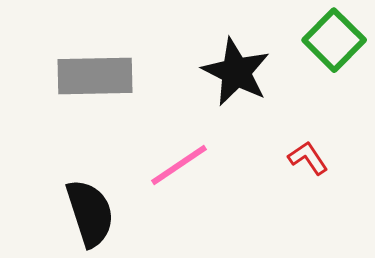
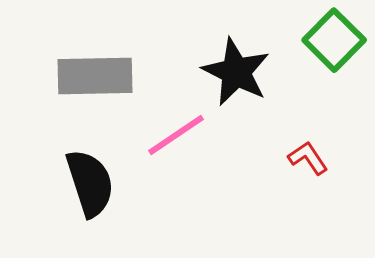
pink line: moved 3 px left, 30 px up
black semicircle: moved 30 px up
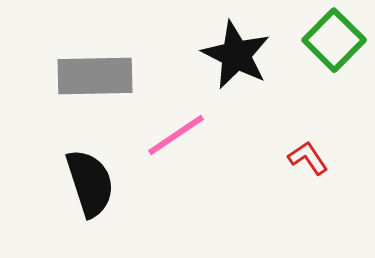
black star: moved 17 px up
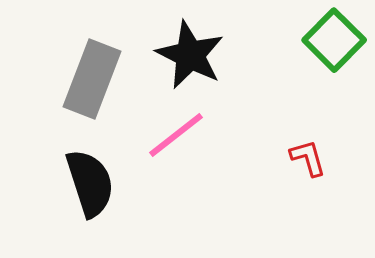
black star: moved 46 px left
gray rectangle: moved 3 px left, 3 px down; rotated 68 degrees counterclockwise
pink line: rotated 4 degrees counterclockwise
red L-shape: rotated 18 degrees clockwise
